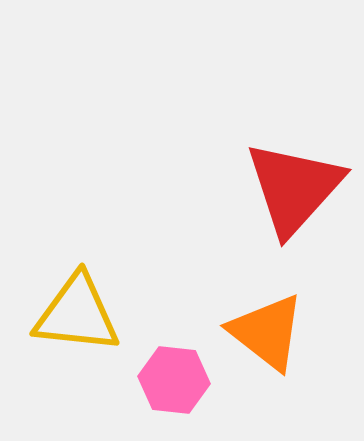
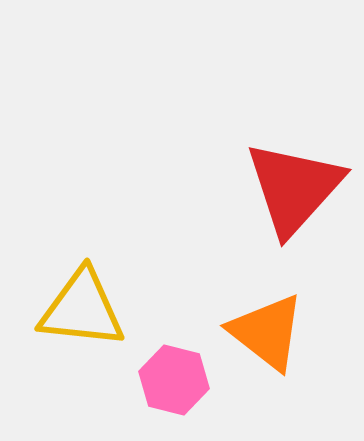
yellow triangle: moved 5 px right, 5 px up
pink hexagon: rotated 8 degrees clockwise
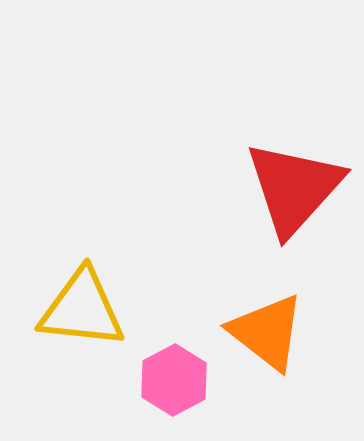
pink hexagon: rotated 18 degrees clockwise
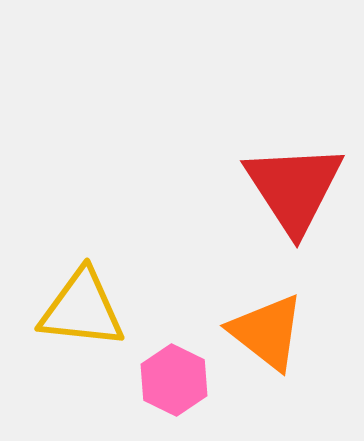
red triangle: rotated 15 degrees counterclockwise
pink hexagon: rotated 6 degrees counterclockwise
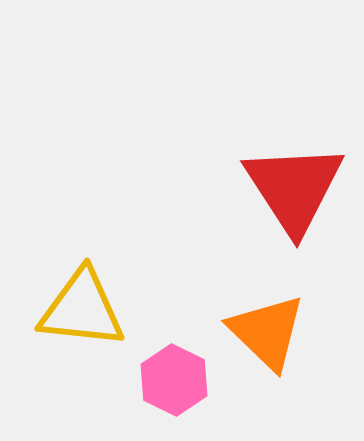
orange triangle: rotated 6 degrees clockwise
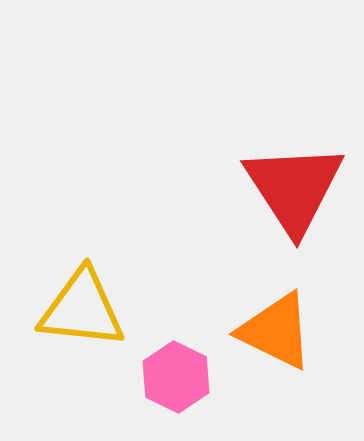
orange triangle: moved 9 px right, 1 px up; rotated 18 degrees counterclockwise
pink hexagon: moved 2 px right, 3 px up
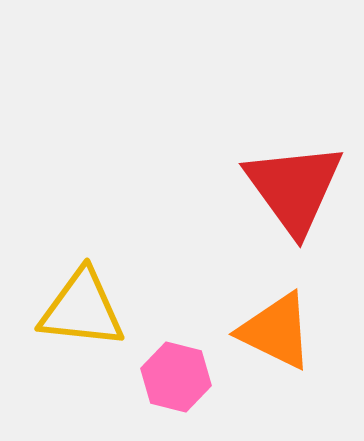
red triangle: rotated 3 degrees counterclockwise
pink hexagon: rotated 12 degrees counterclockwise
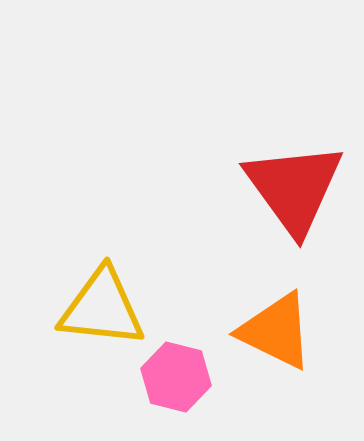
yellow triangle: moved 20 px right, 1 px up
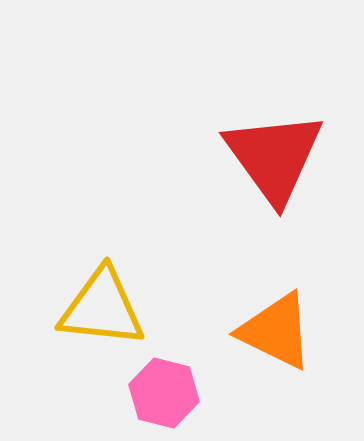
red triangle: moved 20 px left, 31 px up
pink hexagon: moved 12 px left, 16 px down
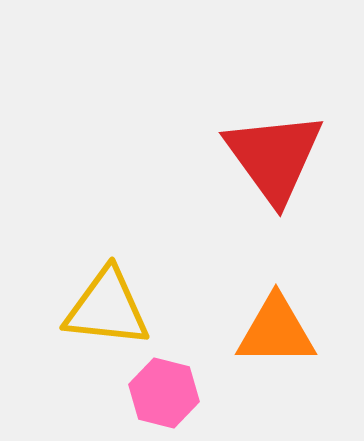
yellow triangle: moved 5 px right
orange triangle: rotated 26 degrees counterclockwise
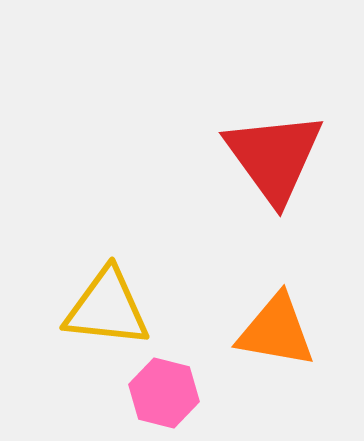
orange triangle: rotated 10 degrees clockwise
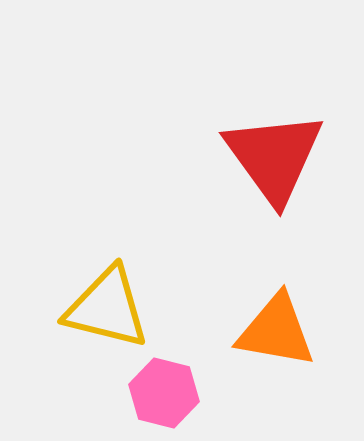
yellow triangle: rotated 8 degrees clockwise
